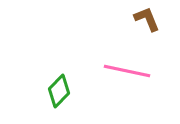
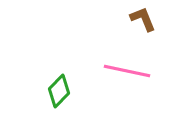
brown L-shape: moved 4 px left
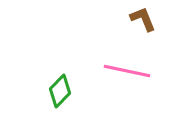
green diamond: moved 1 px right
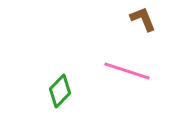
pink line: rotated 6 degrees clockwise
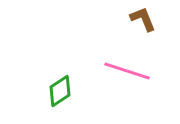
green diamond: rotated 12 degrees clockwise
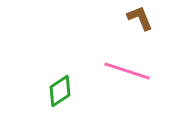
brown L-shape: moved 3 px left, 1 px up
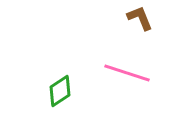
pink line: moved 2 px down
